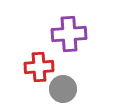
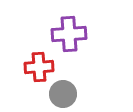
gray circle: moved 5 px down
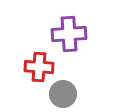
red cross: rotated 8 degrees clockwise
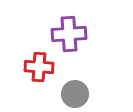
gray circle: moved 12 px right
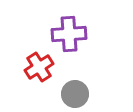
red cross: rotated 36 degrees counterclockwise
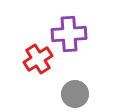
red cross: moved 1 px left, 8 px up
